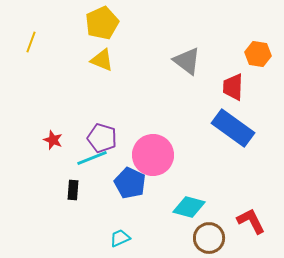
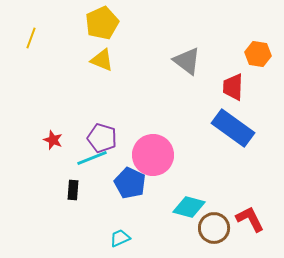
yellow line: moved 4 px up
red L-shape: moved 1 px left, 2 px up
brown circle: moved 5 px right, 10 px up
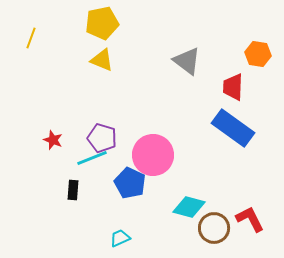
yellow pentagon: rotated 12 degrees clockwise
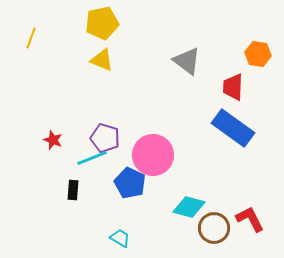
purple pentagon: moved 3 px right
cyan trapezoid: rotated 55 degrees clockwise
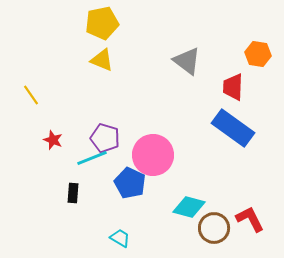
yellow line: moved 57 px down; rotated 55 degrees counterclockwise
black rectangle: moved 3 px down
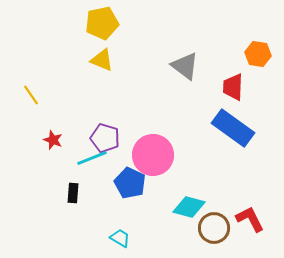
gray triangle: moved 2 px left, 5 px down
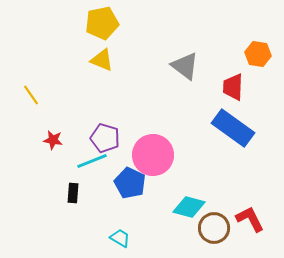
red star: rotated 12 degrees counterclockwise
cyan line: moved 3 px down
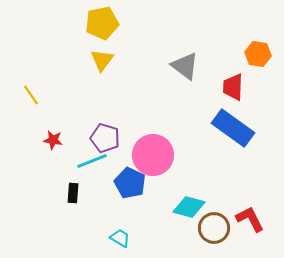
yellow triangle: rotated 45 degrees clockwise
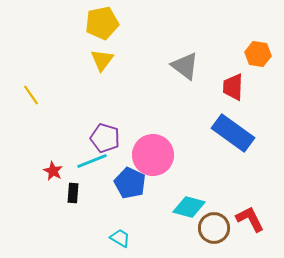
blue rectangle: moved 5 px down
red star: moved 31 px down; rotated 18 degrees clockwise
